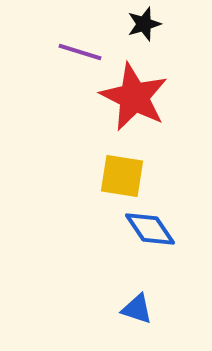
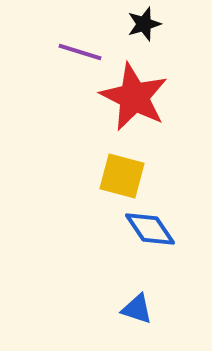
yellow square: rotated 6 degrees clockwise
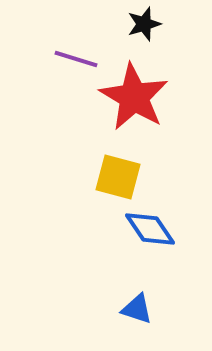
purple line: moved 4 px left, 7 px down
red star: rotated 4 degrees clockwise
yellow square: moved 4 px left, 1 px down
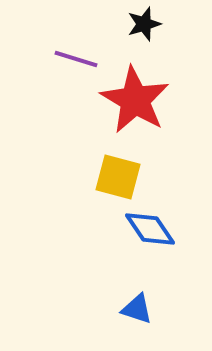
red star: moved 1 px right, 3 px down
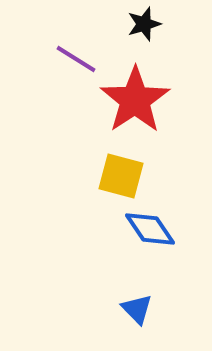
purple line: rotated 15 degrees clockwise
red star: rotated 8 degrees clockwise
yellow square: moved 3 px right, 1 px up
blue triangle: rotated 28 degrees clockwise
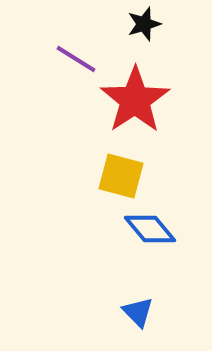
blue diamond: rotated 6 degrees counterclockwise
blue triangle: moved 1 px right, 3 px down
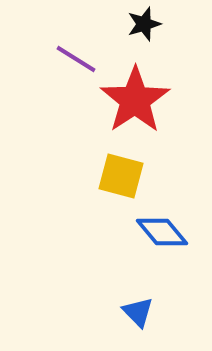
blue diamond: moved 12 px right, 3 px down
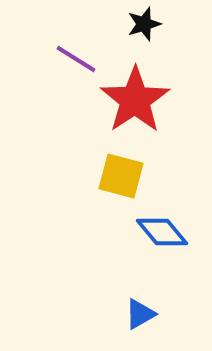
blue triangle: moved 2 px right, 2 px down; rotated 44 degrees clockwise
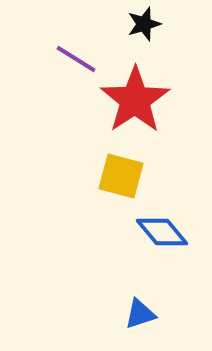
blue triangle: rotated 12 degrees clockwise
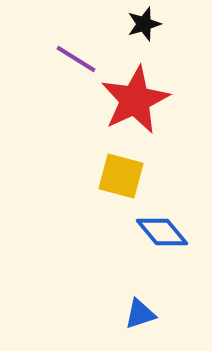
red star: rotated 8 degrees clockwise
